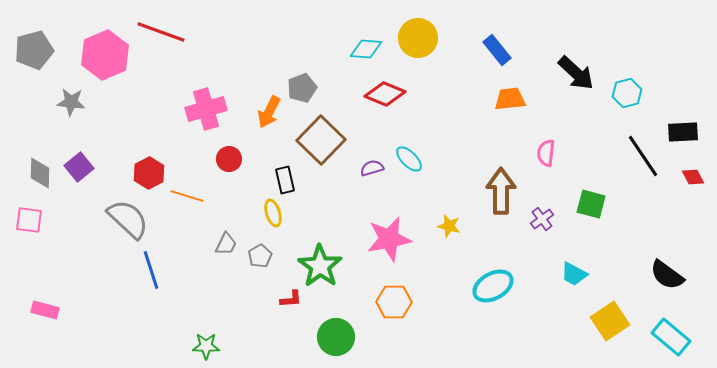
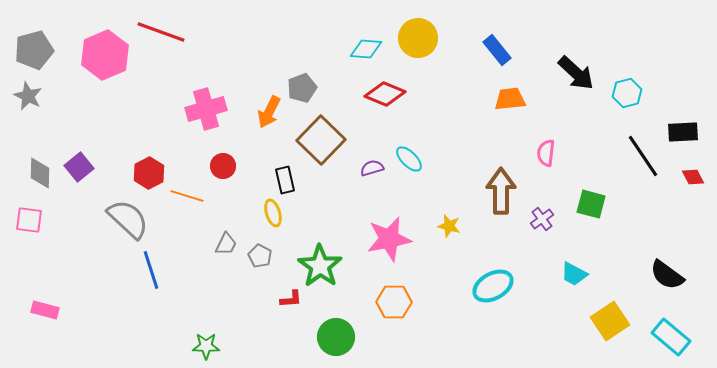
gray star at (71, 102): moved 43 px left, 6 px up; rotated 20 degrees clockwise
red circle at (229, 159): moved 6 px left, 7 px down
gray pentagon at (260, 256): rotated 15 degrees counterclockwise
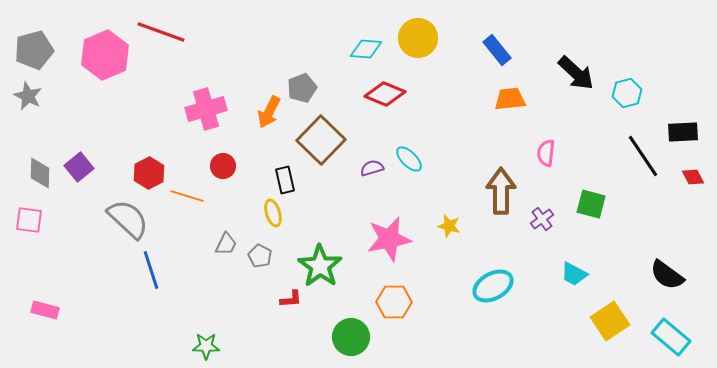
green circle at (336, 337): moved 15 px right
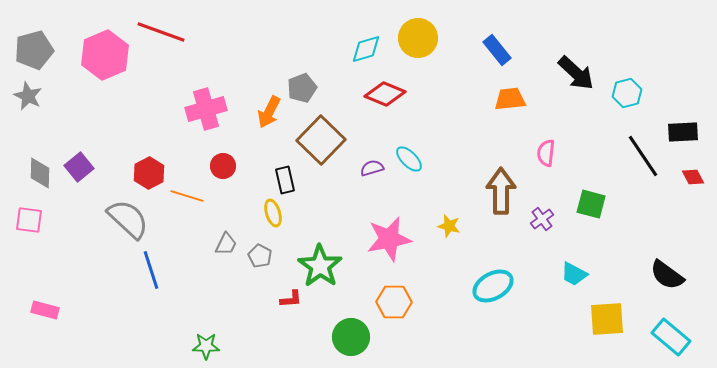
cyan diamond at (366, 49): rotated 20 degrees counterclockwise
yellow square at (610, 321): moved 3 px left, 2 px up; rotated 30 degrees clockwise
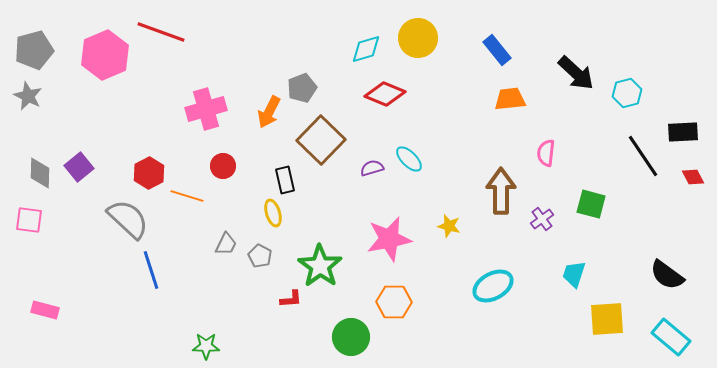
cyan trapezoid at (574, 274): rotated 80 degrees clockwise
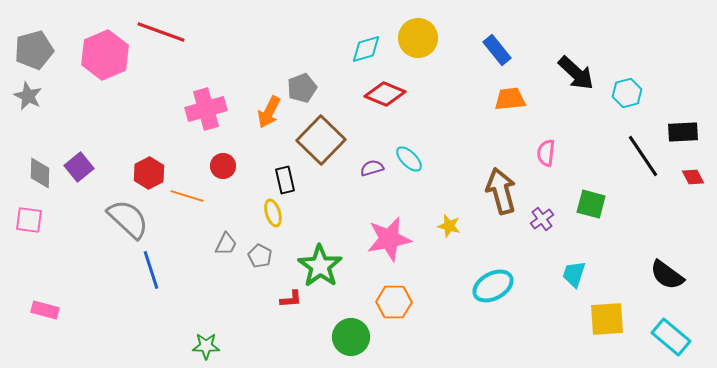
brown arrow at (501, 191): rotated 15 degrees counterclockwise
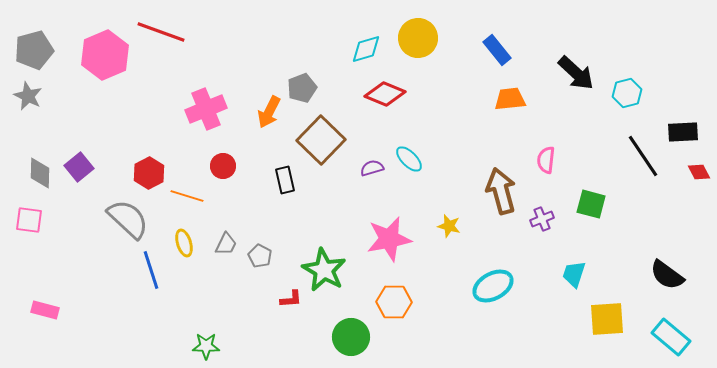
pink cross at (206, 109): rotated 6 degrees counterclockwise
pink semicircle at (546, 153): moved 7 px down
red diamond at (693, 177): moved 6 px right, 5 px up
yellow ellipse at (273, 213): moved 89 px left, 30 px down
purple cross at (542, 219): rotated 15 degrees clockwise
green star at (320, 266): moved 4 px right, 4 px down; rotated 6 degrees counterclockwise
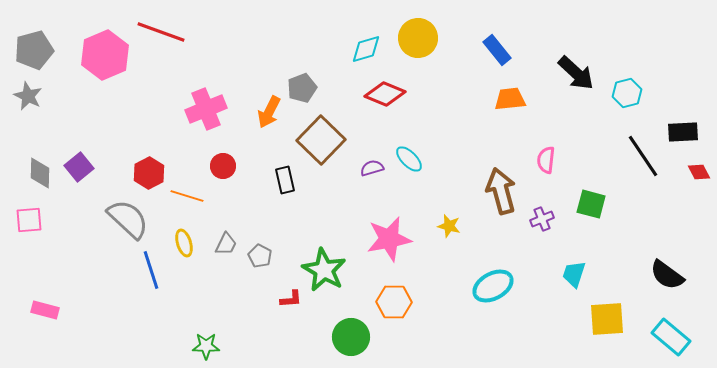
pink square at (29, 220): rotated 12 degrees counterclockwise
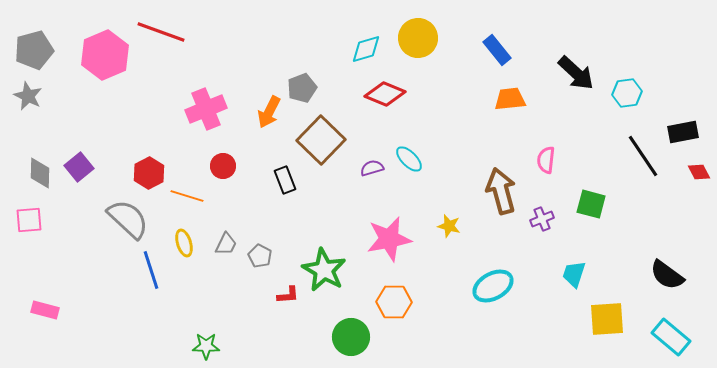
cyan hexagon at (627, 93): rotated 8 degrees clockwise
black rectangle at (683, 132): rotated 8 degrees counterclockwise
black rectangle at (285, 180): rotated 8 degrees counterclockwise
red L-shape at (291, 299): moved 3 px left, 4 px up
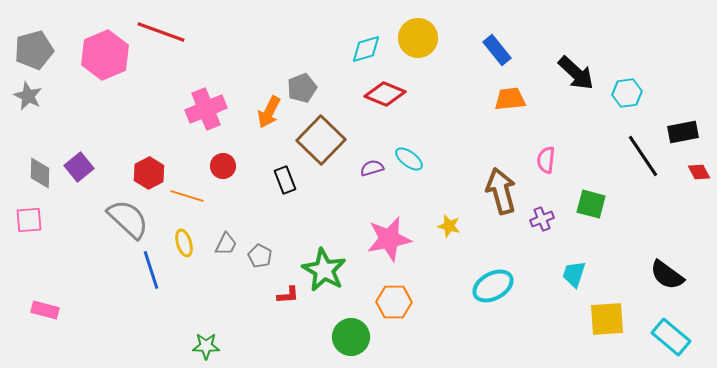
cyan ellipse at (409, 159): rotated 8 degrees counterclockwise
